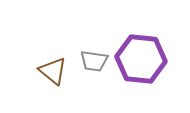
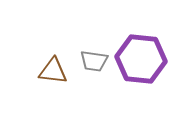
brown triangle: rotated 32 degrees counterclockwise
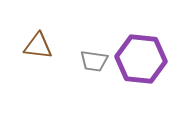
brown triangle: moved 15 px left, 25 px up
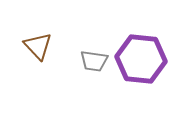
brown triangle: rotated 40 degrees clockwise
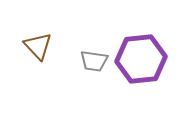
purple hexagon: rotated 12 degrees counterclockwise
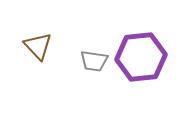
purple hexagon: moved 2 px up
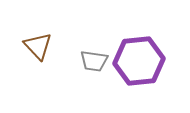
purple hexagon: moved 2 px left, 4 px down
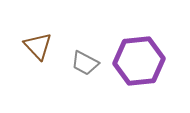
gray trapezoid: moved 9 px left, 2 px down; rotated 20 degrees clockwise
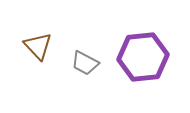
purple hexagon: moved 4 px right, 4 px up
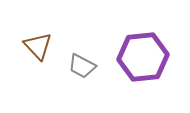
gray trapezoid: moved 3 px left, 3 px down
